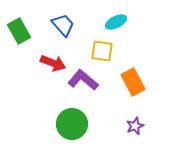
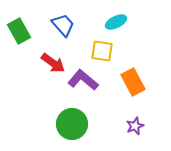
red arrow: rotated 15 degrees clockwise
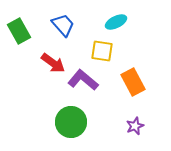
green circle: moved 1 px left, 2 px up
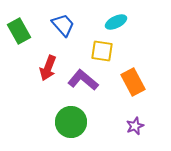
red arrow: moved 5 px left, 5 px down; rotated 75 degrees clockwise
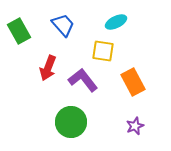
yellow square: moved 1 px right
purple L-shape: rotated 12 degrees clockwise
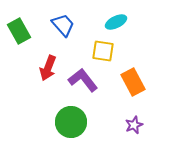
purple star: moved 1 px left, 1 px up
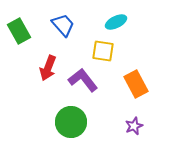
orange rectangle: moved 3 px right, 2 px down
purple star: moved 1 px down
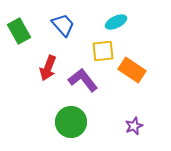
yellow square: rotated 15 degrees counterclockwise
orange rectangle: moved 4 px left, 14 px up; rotated 28 degrees counterclockwise
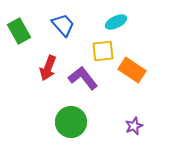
purple L-shape: moved 2 px up
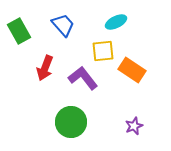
red arrow: moved 3 px left
